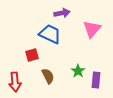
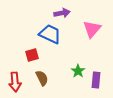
brown semicircle: moved 6 px left, 2 px down
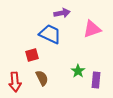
pink triangle: rotated 30 degrees clockwise
